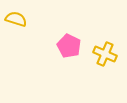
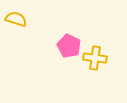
yellow cross: moved 10 px left, 4 px down; rotated 15 degrees counterclockwise
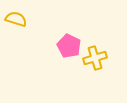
yellow cross: rotated 25 degrees counterclockwise
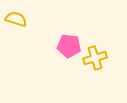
pink pentagon: rotated 20 degrees counterclockwise
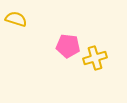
pink pentagon: moved 1 px left
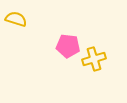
yellow cross: moved 1 px left, 1 px down
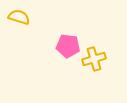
yellow semicircle: moved 3 px right, 2 px up
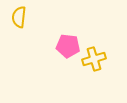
yellow semicircle: rotated 100 degrees counterclockwise
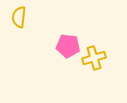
yellow cross: moved 1 px up
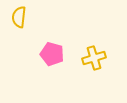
pink pentagon: moved 16 px left, 8 px down; rotated 10 degrees clockwise
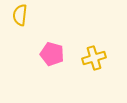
yellow semicircle: moved 1 px right, 2 px up
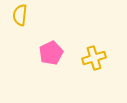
pink pentagon: moved 1 px left, 1 px up; rotated 30 degrees clockwise
